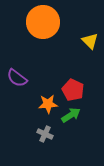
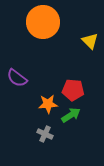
red pentagon: rotated 20 degrees counterclockwise
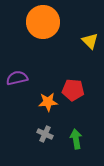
purple semicircle: rotated 130 degrees clockwise
orange star: moved 2 px up
green arrow: moved 5 px right, 24 px down; rotated 66 degrees counterclockwise
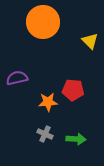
green arrow: rotated 102 degrees clockwise
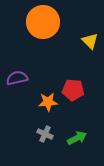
green arrow: moved 1 px right, 1 px up; rotated 30 degrees counterclockwise
